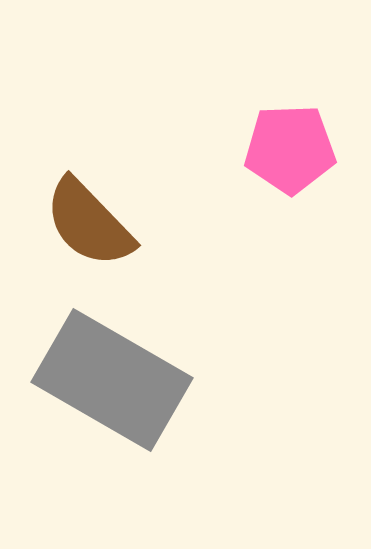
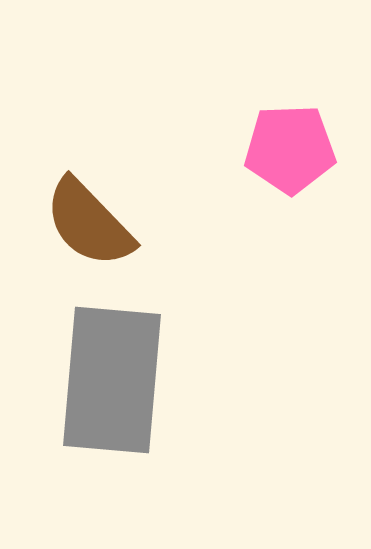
gray rectangle: rotated 65 degrees clockwise
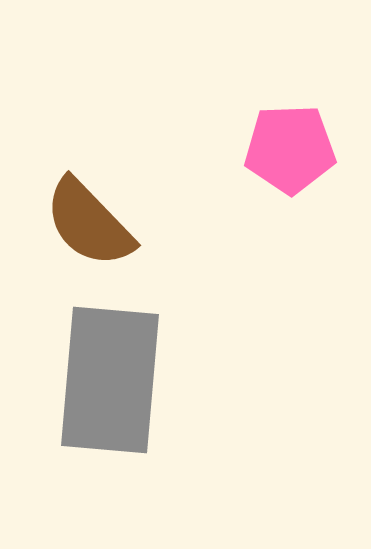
gray rectangle: moved 2 px left
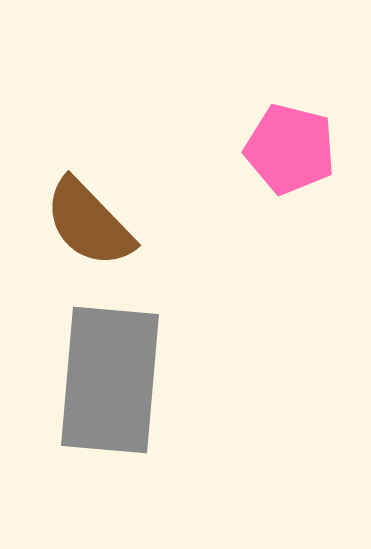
pink pentagon: rotated 16 degrees clockwise
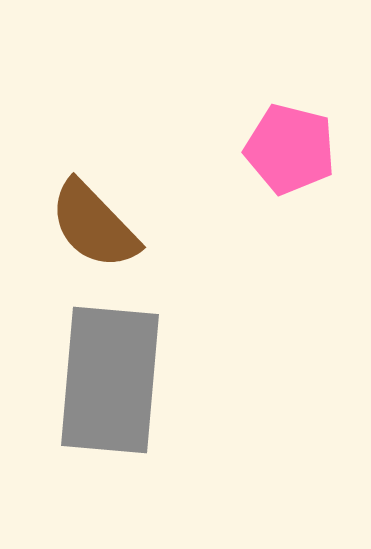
brown semicircle: moved 5 px right, 2 px down
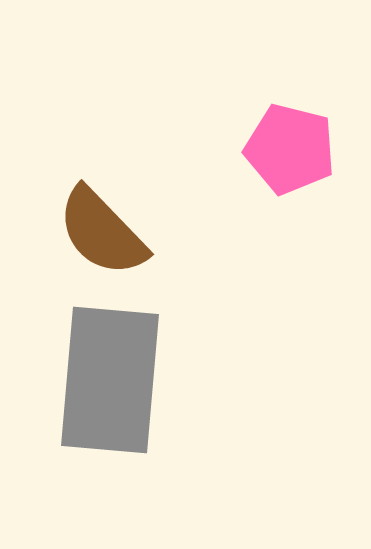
brown semicircle: moved 8 px right, 7 px down
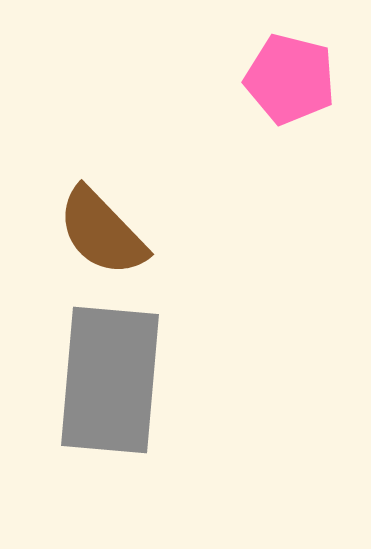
pink pentagon: moved 70 px up
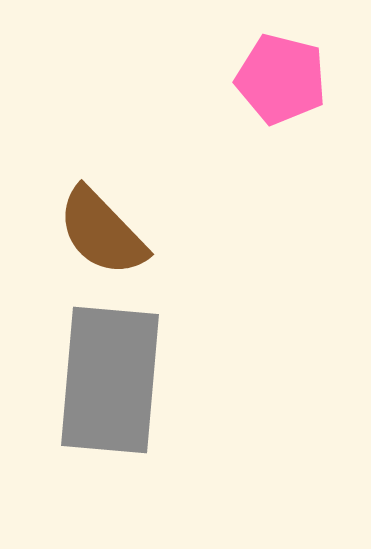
pink pentagon: moved 9 px left
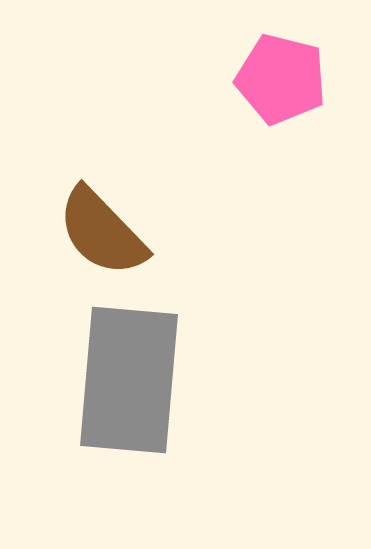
gray rectangle: moved 19 px right
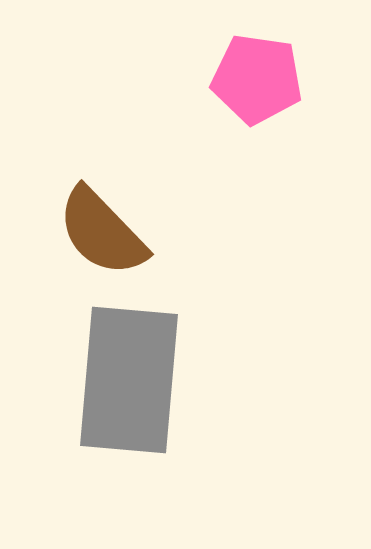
pink pentagon: moved 24 px left; rotated 6 degrees counterclockwise
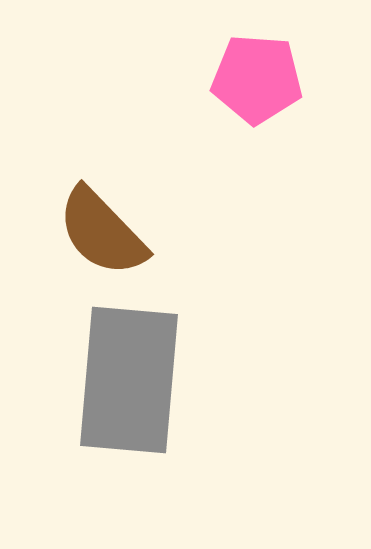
pink pentagon: rotated 4 degrees counterclockwise
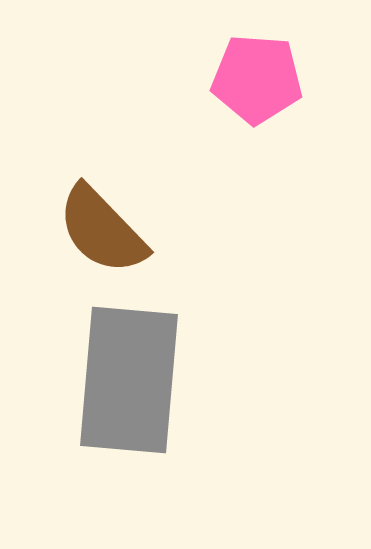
brown semicircle: moved 2 px up
